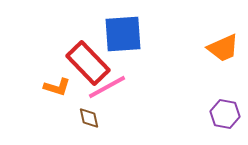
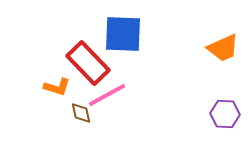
blue square: rotated 6 degrees clockwise
pink line: moved 8 px down
purple hexagon: rotated 8 degrees counterclockwise
brown diamond: moved 8 px left, 5 px up
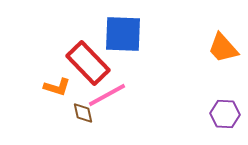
orange trapezoid: rotated 72 degrees clockwise
brown diamond: moved 2 px right
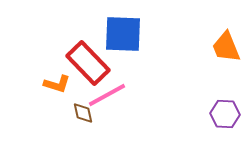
orange trapezoid: moved 3 px right, 1 px up; rotated 20 degrees clockwise
orange L-shape: moved 3 px up
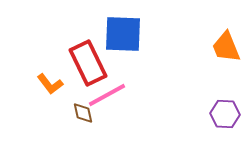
red rectangle: rotated 18 degrees clockwise
orange L-shape: moved 7 px left; rotated 36 degrees clockwise
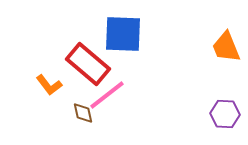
red rectangle: moved 1 px down; rotated 24 degrees counterclockwise
orange L-shape: moved 1 px left, 1 px down
pink line: rotated 9 degrees counterclockwise
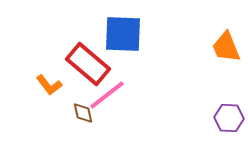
purple hexagon: moved 4 px right, 4 px down
